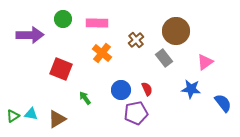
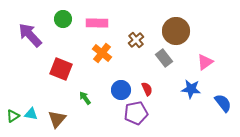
purple arrow: rotated 132 degrees counterclockwise
brown triangle: rotated 18 degrees counterclockwise
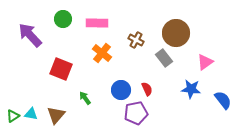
brown circle: moved 2 px down
brown cross: rotated 21 degrees counterclockwise
blue semicircle: moved 3 px up
brown triangle: moved 1 px left, 4 px up
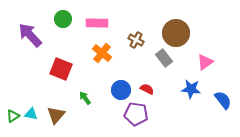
red semicircle: rotated 40 degrees counterclockwise
purple pentagon: moved 1 px down; rotated 20 degrees clockwise
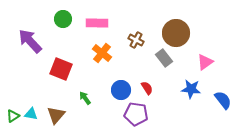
purple arrow: moved 6 px down
red semicircle: moved 1 px up; rotated 32 degrees clockwise
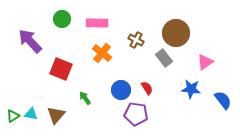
green circle: moved 1 px left
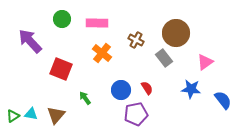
purple pentagon: rotated 20 degrees counterclockwise
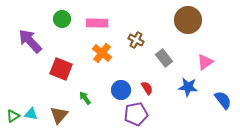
brown circle: moved 12 px right, 13 px up
blue star: moved 3 px left, 2 px up
brown triangle: moved 3 px right
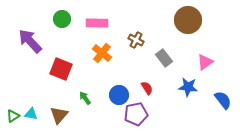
blue circle: moved 2 px left, 5 px down
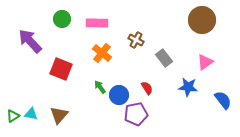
brown circle: moved 14 px right
green arrow: moved 15 px right, 11 px up
